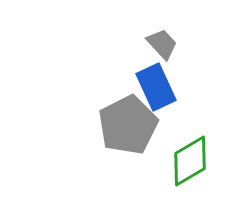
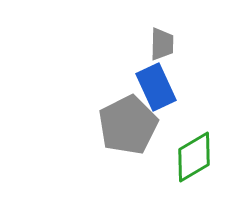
gray trapezoid: rotated 44 degrees clockwise
green diamond: moved 4 px right, 4 px up
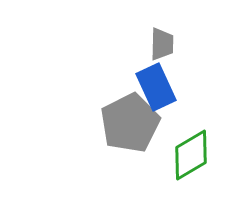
gray pentagon: moved 2 px right, 2 px up
green diamond: moved 3 px left, 2 px up
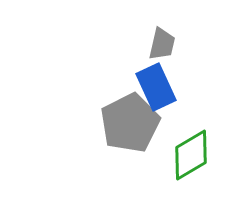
gray trapezoid: rotated 12 degrees clockwise
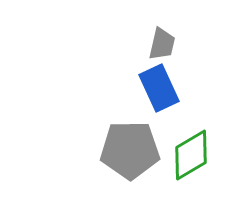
blue rectangle: moved 3 px right, 1 px down
gray pentagon: moved 27 px down; rotated 26 degrees clockwise
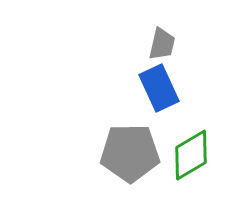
gray pentagon: moved 3 px down
